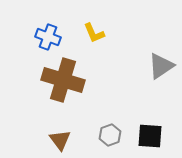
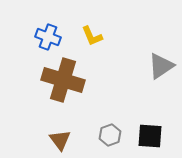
yellow L-shape: moved 2 px left, 3 px down
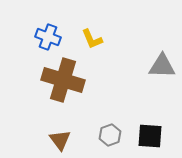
yellow L-shape: moved 3 px down
gray triangle: moved 1 px right; rotated 36 degrees clockwise
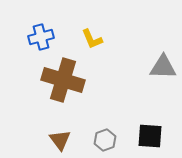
blue cross: moved 7 px left; rotated 35 degrees counterclockwise
gray triangle: moved 1 px right, 1 px down
gray hexagon: moved 5 px left, 5 px down
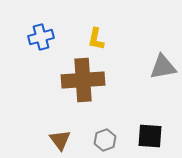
yellow L-shape: moved 4 px right; rotated 35 degrees clockwise
gray triangle: rotated 12 degrees counterclockwise
brown cross: moved 20 px right; rotated 21 degrees counterclockwise
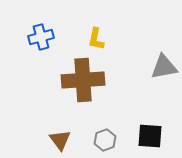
gray triangle: moved 1 px right
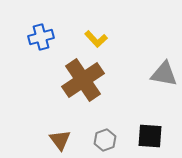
yellow L-shape: rotated 55 degrees counterclockwise
gray triangle: moved 7 px down; rotated 20 degrees clockwise
brown cross: rotated 30 degrees counterclockwise
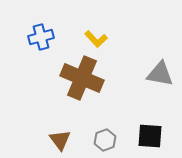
gray triangle: moved 4 px left
brown cross: moved 1 px left, 2 px up; rotated 33 degrees counterclockwise
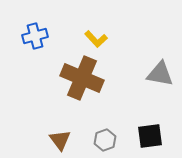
blue cross: moved 6 px left, 1 px up
black square: rotated 12 degrees counterclockwise
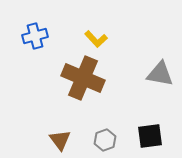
brown cross: moved 1 px right
